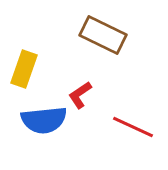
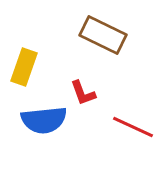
yellow rectangle: moved 2 px up
red L-shape: moved 3 px right, 2 px up; rotated 76 degrees counterclockwise
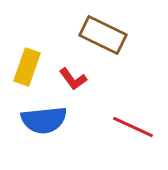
yellow rectangle: moved 3 px right
red L-shape: moved 10 px left, 14 px up; rotated 16 degrees counterclockwise
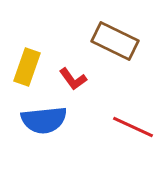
brown rectangle: moved 12 px right, 6 px down
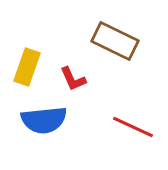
red L-shape: rotated 12 degrees clockwise
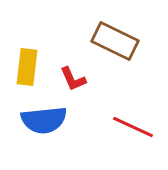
yellow rectangle: rotated 12 degrees counterclockwise
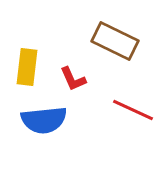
red line: moved 17 px up
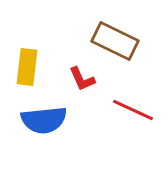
red L-shape: moved 9 px right
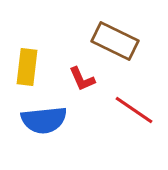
red line: moved 1 px right; rotated 9 degrees clockwise
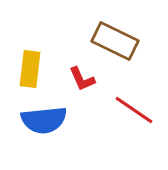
yellow rectangle: moved 3 px right, 2 px down
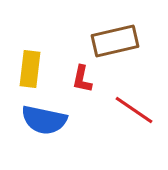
brown rectangle: rotated 39 degrees counterclockwise
red L-shape: rotated 36 degrees clockwise
blue semicircle: rotated 18 degrees clockwise
